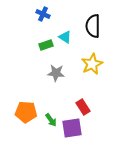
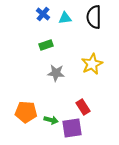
blue cross: rotated 16 degrees clockwise
black semicircle: moved 1 px right, 9 px up
cyan triangle: moved 19 px up; rotated 40 degrees counterclockwise
green arrow: rotated 40 degrees counterclockwise
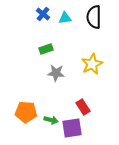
green rectangle: moved 4 px down
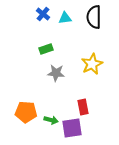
red rectangle: rotated 21 degrees clockwise
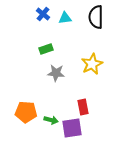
black semicircle: moved 2 px right
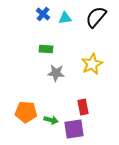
black semicircle: rotated 40 degrees clockwise
green rectangle: rotated 24 degrees clockwise
purple square: moved 2 px right, 1 px down
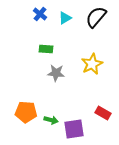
blue cross: moved 3 px left
cyan triangle: rotated 24 degrees counterclockwise
red rectangle: moved 20 px right, 6 px down; rotated 49 degrees counterclockwise
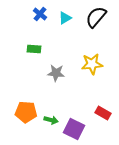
green rectangle: moved 12 px left
yellow star: rotated 20 degrees clockwise
purple square: rotated 35 degrees clockwise
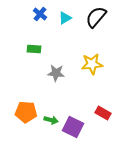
purple square: moved 1 px left, 2 px up
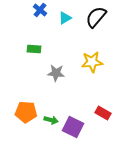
blue cross: moved 4 px up
yellow star: moved 2 px up
